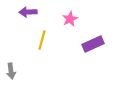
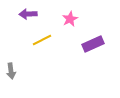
purple arrow: moved 2 px down
yellow line: rotated 48 degrees clockwise
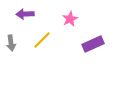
purple arrow: moved 3 px left
yellow line: rotated 18 degrees counterclockwise
gray arrow: moved 28 px up
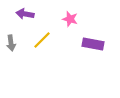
purple arrow: rotated 12 degrees clockwise
pink star: rotated 28 degrees counterclockwise
purple rectangle: rotated 35 degrees clockwise
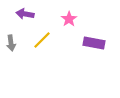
pink star: moved 1 px left; rotated 21 degrees clockwise
purple rectangle: moved 1 px right, 1 px up
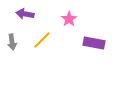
gray arrow: moved 1 px right, 1 px up
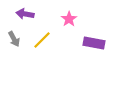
gray arrow: moved 2 px right, 3 px up; rotated 21 degrees counterclockwise
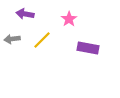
gray arrow: moved 2 px left; rotated 112 degrees clockwise
purple rectangle: moved 6 px left, 5 px down
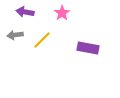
purple arrow: moved 2 px up
pink star: moved 7 px left, 6 px up
gray arrow: moved 3 px right, 4 px up
